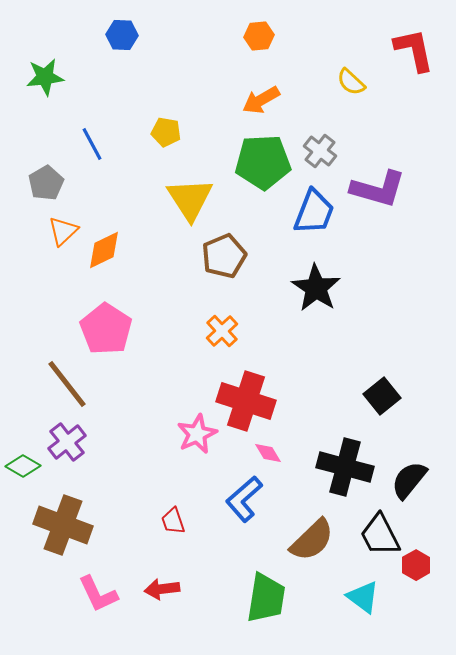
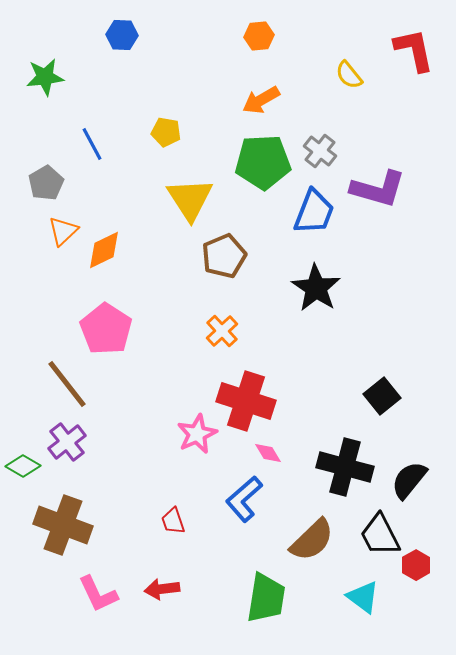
yellow semicircle: moved 2 px left, 7 px up; rotated 8 degrees clockwise
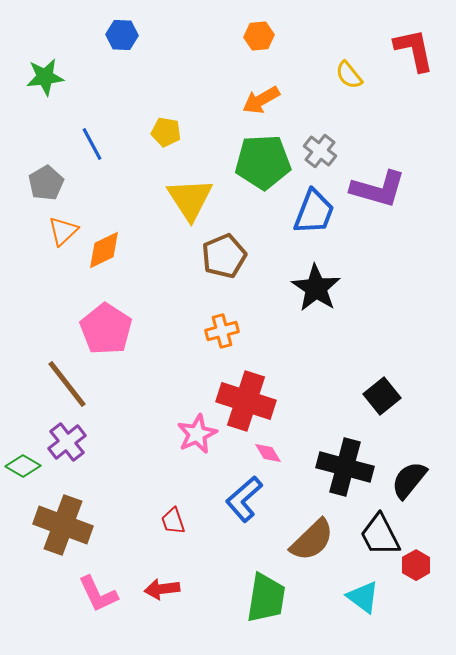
orange cross: rotated 28 degrees clockwise
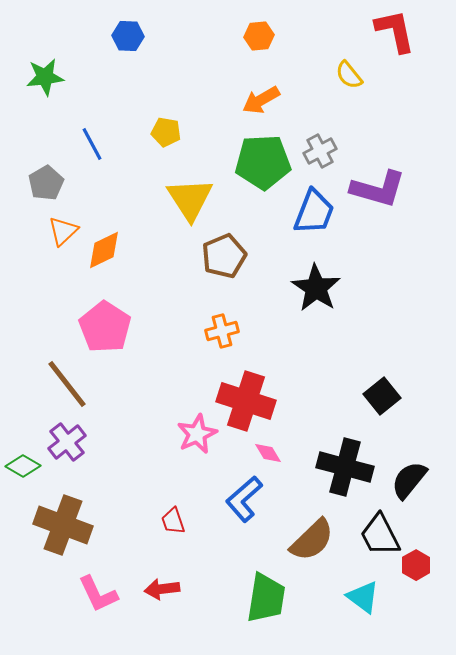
blue hexagon: moved 6 px right, 1 px down
red L-shape: moved 19 px left, 19 px up
gray cross: rotated 24 degrees clockwise
pink pentagon: moved 1 px left, 2 px up
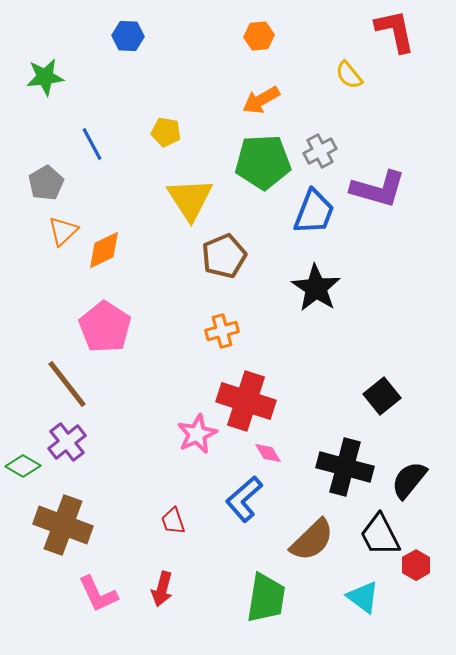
red arrow: rotated 68 degrees counterclockwise
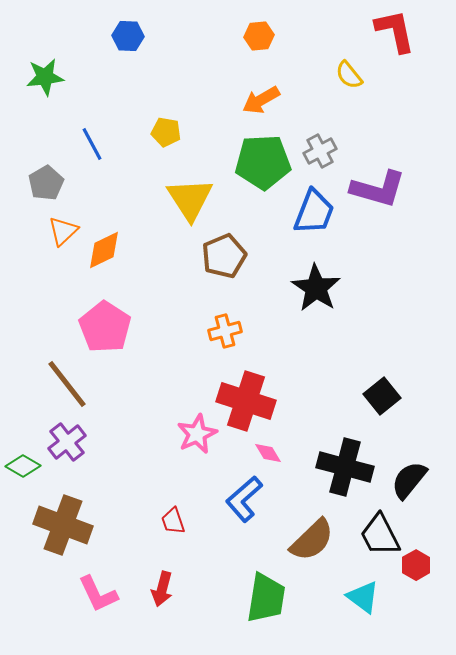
orange cross: moved 3 px right
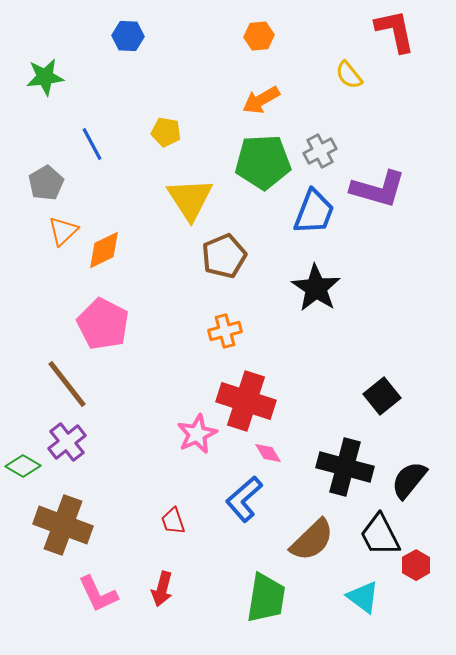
pink pentagon: moved 2 px left, 3 px up; rotated 6 degrees counterclockwise
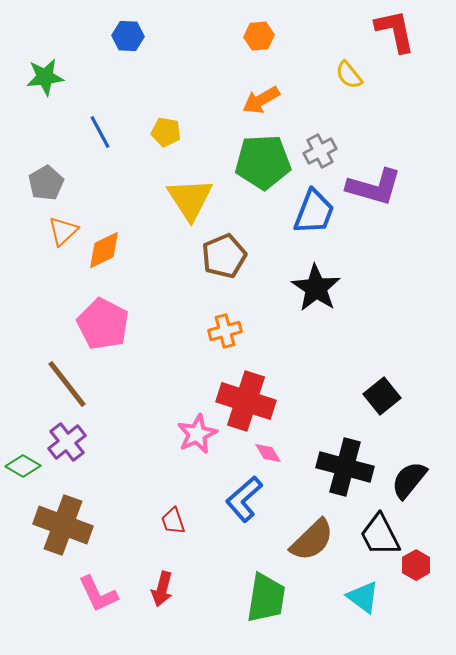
blue line: moved 8 px right, 12 px up
purple L-shape: moved 4 px left, 2 px up
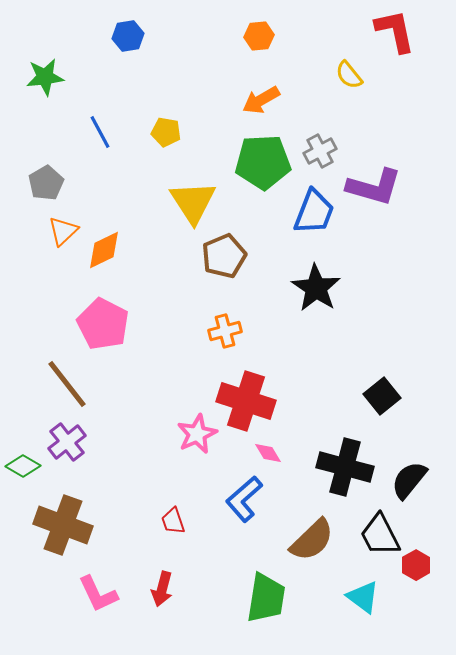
blue hexagon: rotated 12 degrees counterclockwise
yellow triangle: moved 3 px right, 3 px down
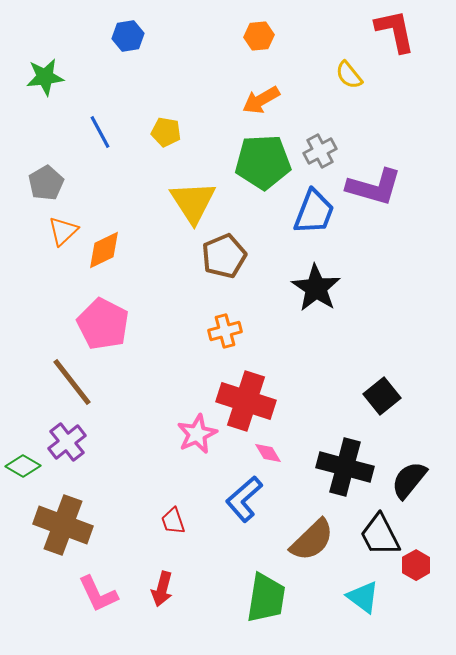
brown line: moved 5 px right, 2 px up
